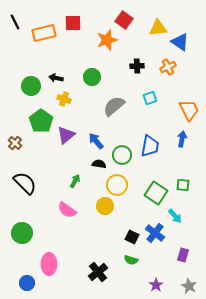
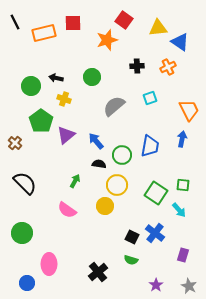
cyan arrow at (175, 216): moved 4 px right, 6 px up
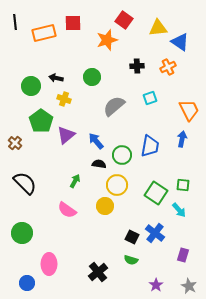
black line at (15, 22): rotated 21 degrees clockwise
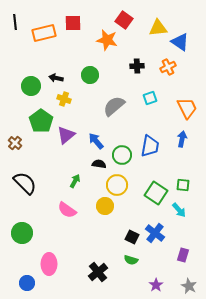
orange star at (107, 40): rotated 30 degrees clockwise
green circle at (92, 77): moved 2 px left, 2 px up
orange trapezoid at (189, 110): moved 2 px left, 2 px up
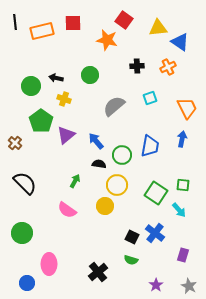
orange rectangle at (44, 33): moved 2 px left, 2 px up
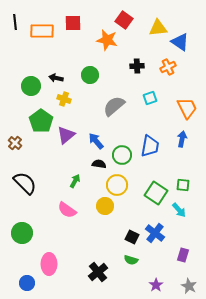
orange rectangle at (42, 31): rotated 15 degrees clockwise
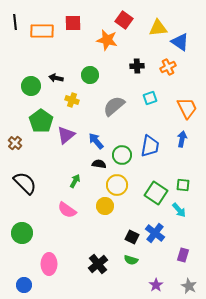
yellow cross at (64, 99): moved 8 px right, 1 px down
black cross at (98, 272): moved 8 px up
blue circle at (27, 283): moved 3 px left, 2 px down
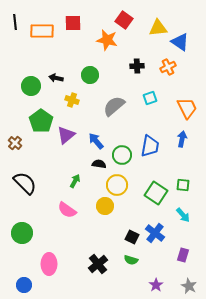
cyan arrow at (179, 210): moved 4 px right, 5 px down
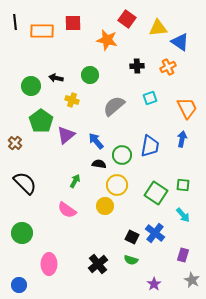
red square at (124, 20): moved 3 px right, 1 px up
blue circle at (24, 285): moved 5 px left
purple star at (156, 285): moved 2 px left, 1 px up
gray star at (189, 286): moved 3 px right, 6 px up
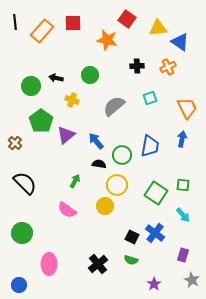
orange rectangle at (42, 31): rotated 50 degrees counterclockwise
